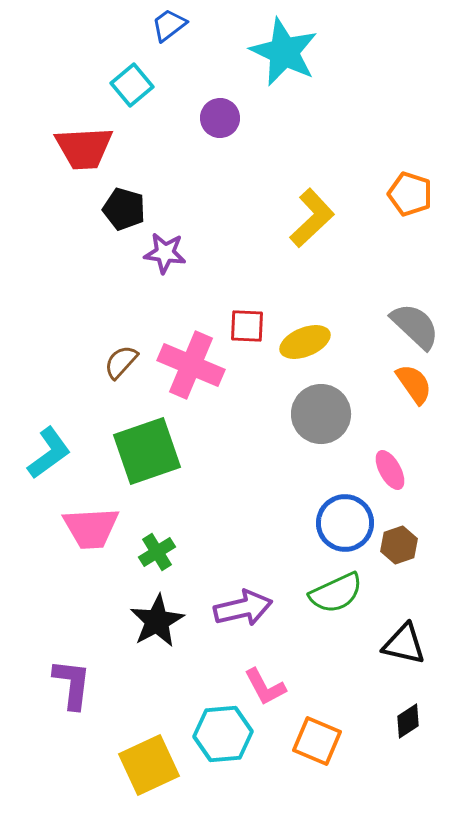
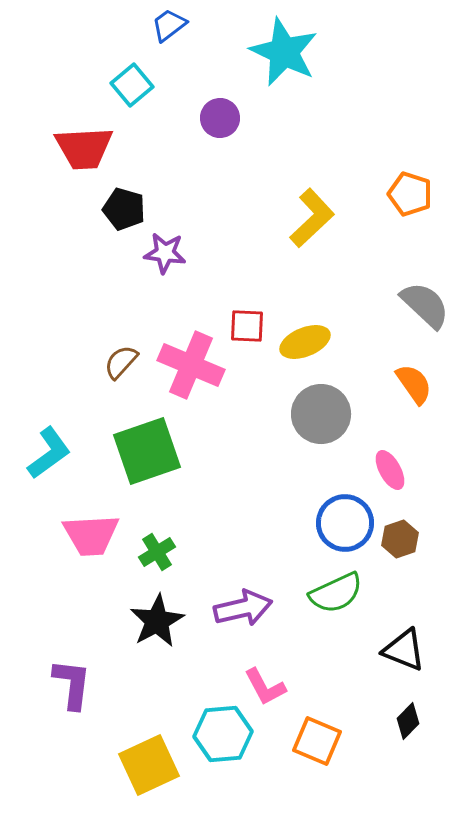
gray semicircle: moved 10 px right, 21 px up
pink trapezoid: moved 7 px down
brown hexagon: moved 1 px right, 6 px up
black triangle: moved 6 px down; rotated 9 degrees clockwise
black diamond: rotated 12 degrees counterclockwise
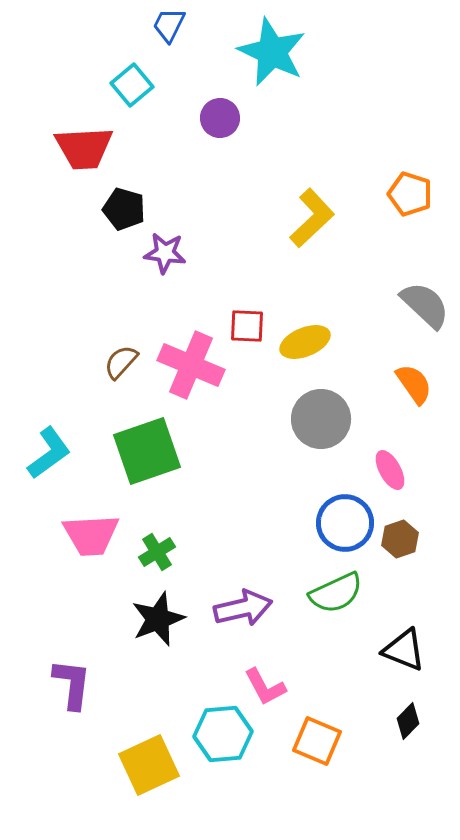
blue trapezoid: rotated 27 degrees counterclockwise
cyan star: moved 12 px left
gray circle: moved 5 px down
black star: moved 1 px right, 2 px up; rotated 8 degrees clockwise
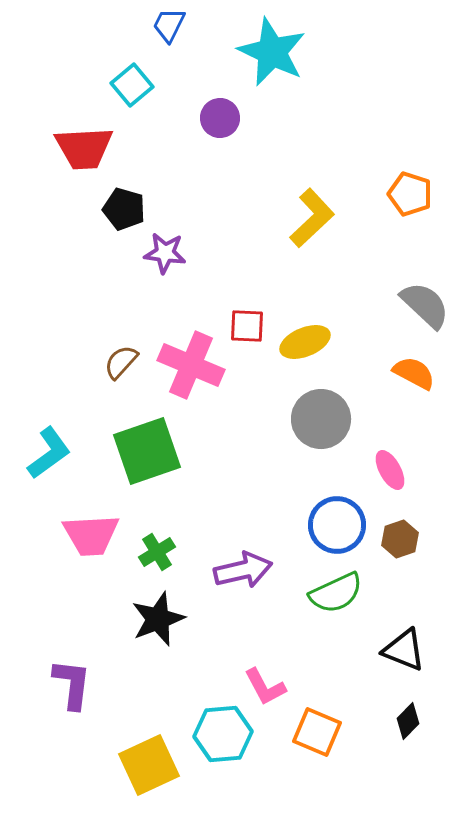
orange semicircle: moved 11 px up; rotated 27 degrees counterclockwise
blue circle: moved 8 px left, 2 px down
purple arrow: moved 38 px up
orange square: moved 9 px up
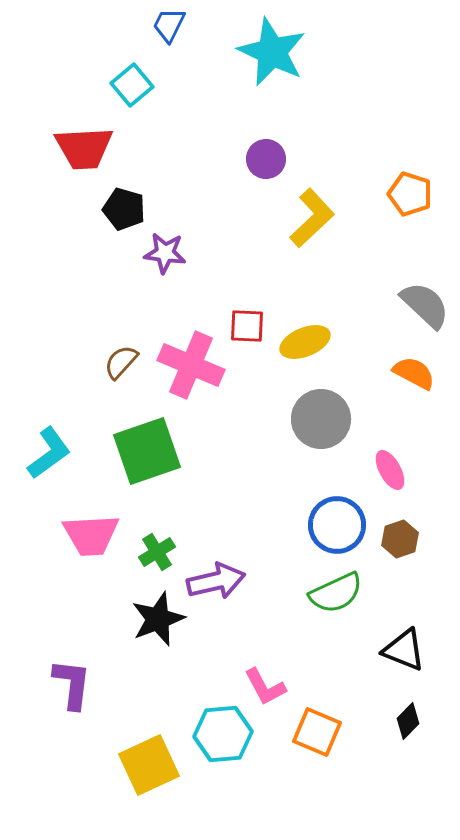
purple circle: moved 46 px right, 41 px down
purple arrow: moved 27 px left, 11 px down
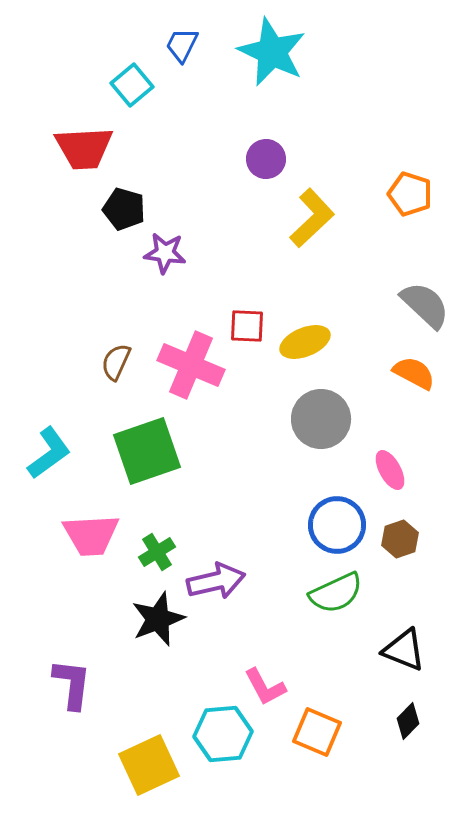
blue trapezoid: moved 13 px right, 20 px down
brown semicircle: moved 5 px left; rotated 18 degrees counterclockwise
